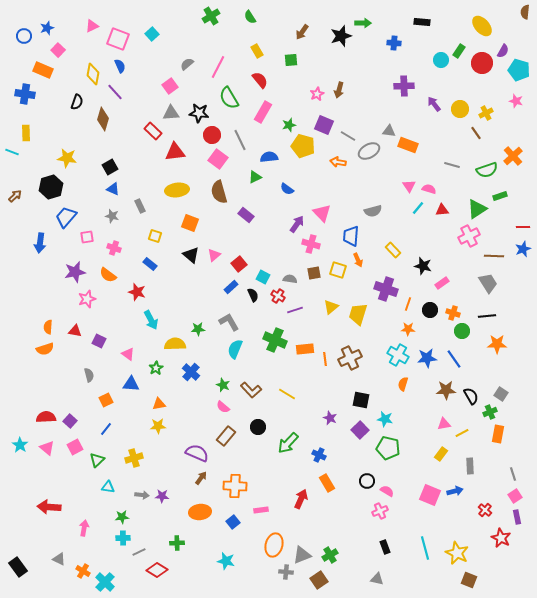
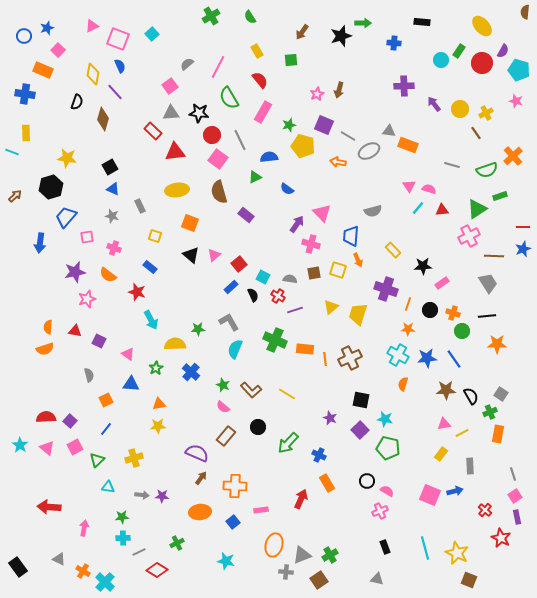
blue rectangle at (150, 264): moved 3 px down
black star at (423, 266): rotated 18 degrees counterclockwise
orange rectangle at (305, 349): rotated 12 degrees clockwise
green cross at (177, 543): rotated 24 degrees counterclockwise
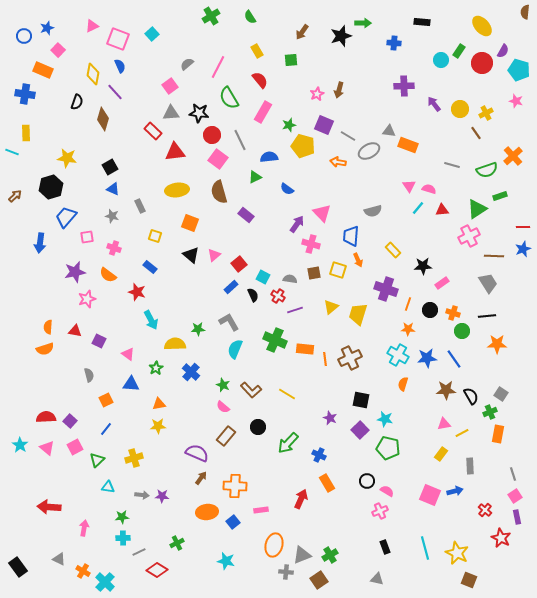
orange ellipse at (200, 512): moved 7 px right
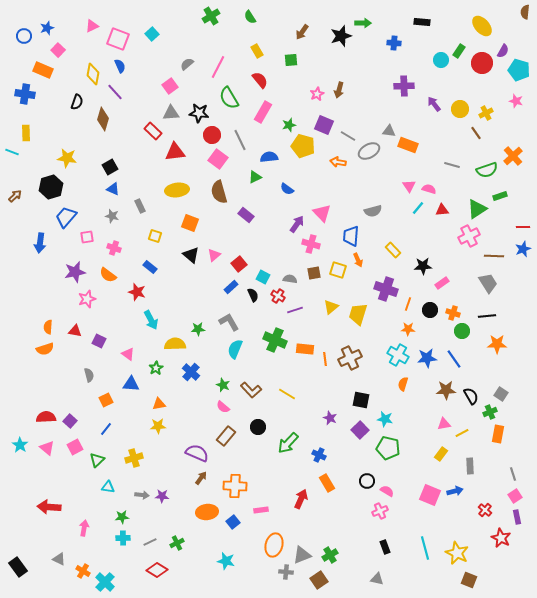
gray line at (139, 552): moved 11 px right, 10 px up
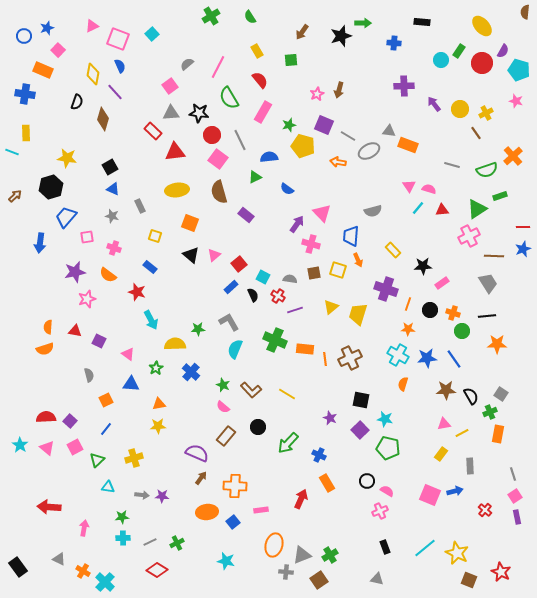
red star at (501, 538): moved 34 px down
cyan line at (425, 548): rotated 65 degrees clockwise
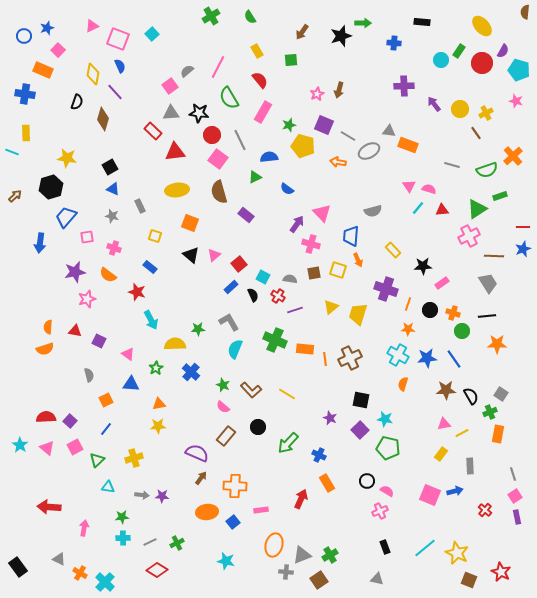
gray semicircle at (187, 64): moved 7 px down
orange cross at (83, 571): moved 3 px left, 2 px down
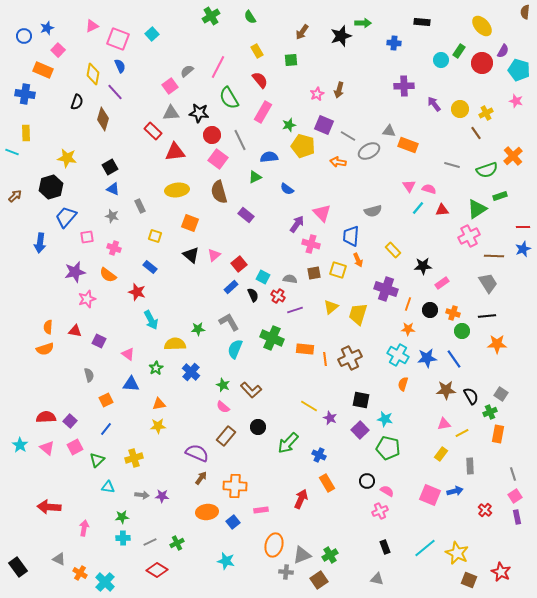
green cross at (275, 340): moved 3 px left, 2 px up
yellow line at (287, 394): moved 22 px right, 12 px down
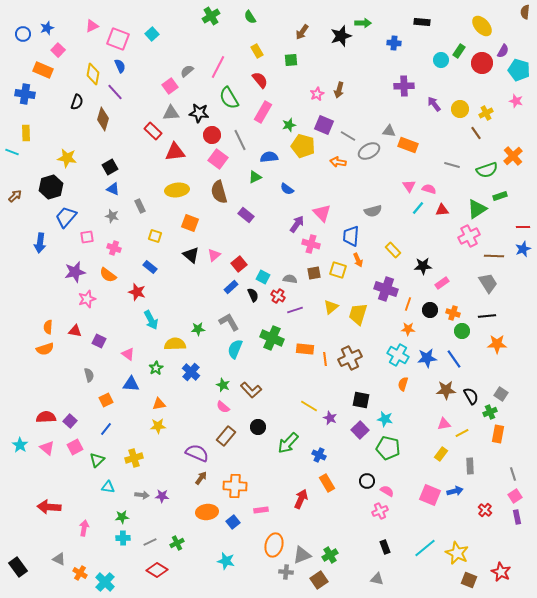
blue circle at (24, 36): moved 1 px left, 2 px up
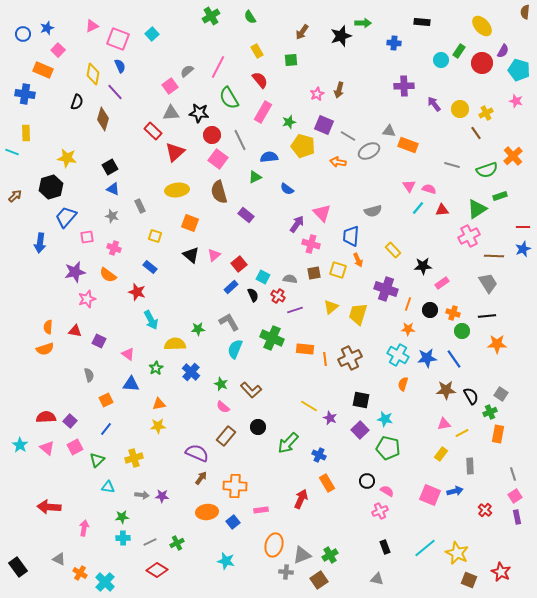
green star at (289, 125): moved 3 px up
red triangle at (175, 152): rotated 35 degrees counterclockwise
green star at (223, 385): moved 2 px left, 1 px up
